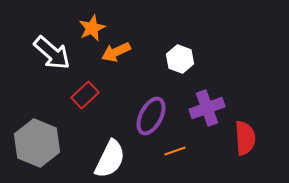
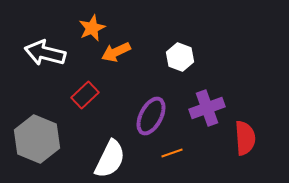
white arrow: moved 7 px left; rotated 153 degrees clockwise
white hexagon: moved 2 px up
gray hexagon: moved 4 px up
orange line: moved 3 px left, 2 px down
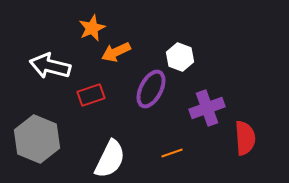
white arrow: moved 5 px right, 13 px down
red rectangle: moved 6 px right; rotated 24 degrees clockwise
purple ellipse: moved 27 px up
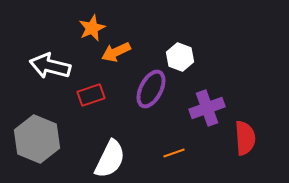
orange line: moved 2 px right
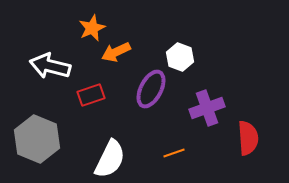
red semicircle: moved 3 px right
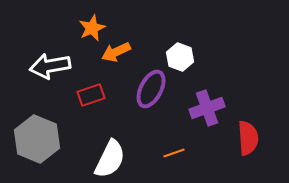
white arrow: rotated 24 degrees counterclockwise
